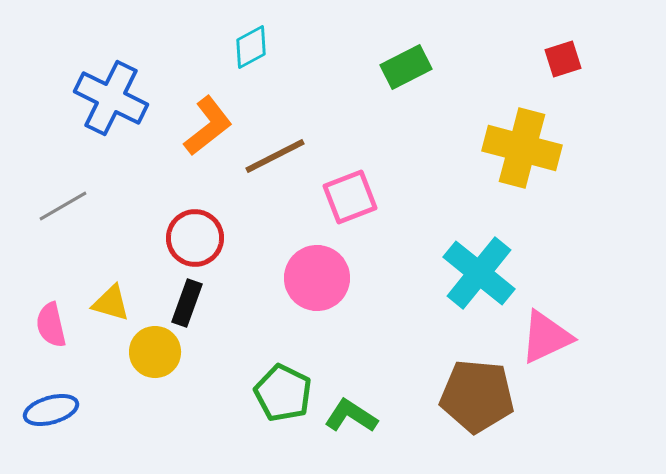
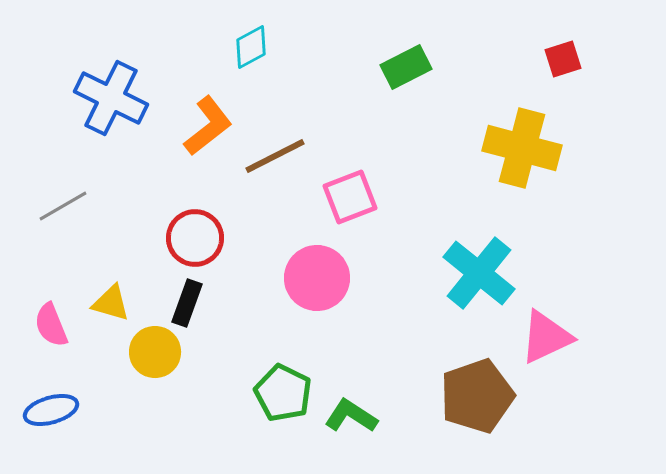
pink semicircle: rotated 9 degrees counterclockwise
brown pentagon: rotated 24 degrees counterclockwise
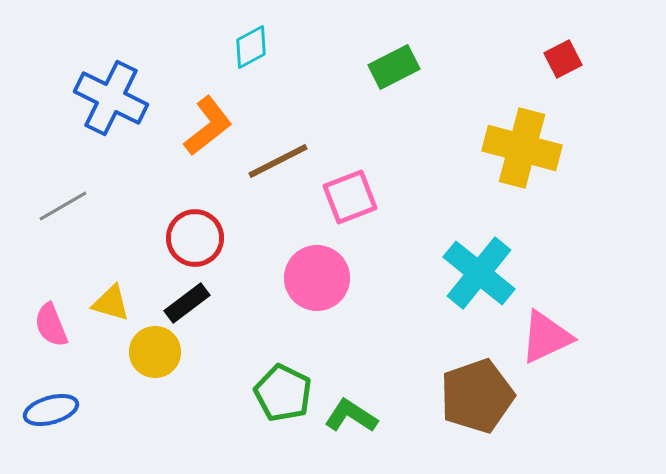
red square: rotated 9 degrees counterclockwise
green rectangle: moved 12 px left
brown line: moved 3 px right, 5 px down
black rectangle: rotated 33 degrees clockwise
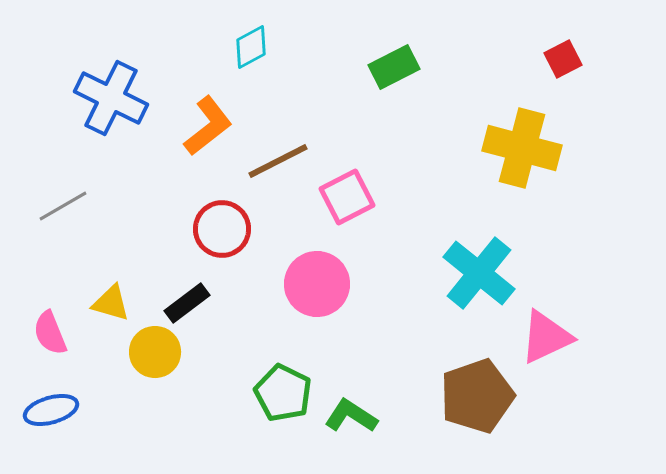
pink square: moved 3 px left; rotated 6 degrees counterclockwise
red circle: moved 27 px right, 9 px up
pink circle: moved 6 px down
pink semicircle: moved 1 px left, 8 px down
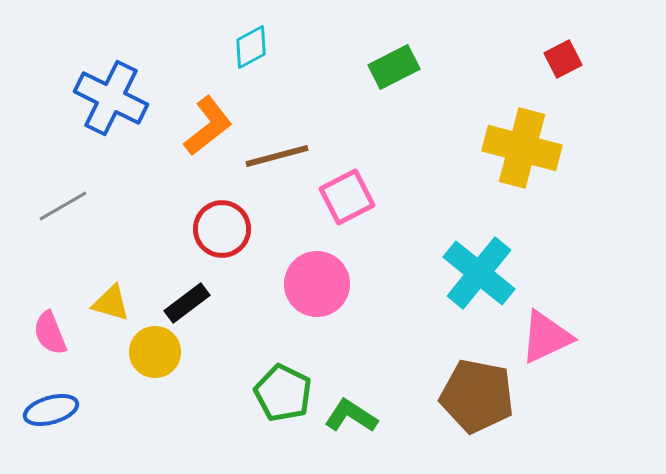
brown line: moved 1 px left, 5 px up; rotated 12 degrees clockwise
brown pentagon: rotated 30 degrees clockwise
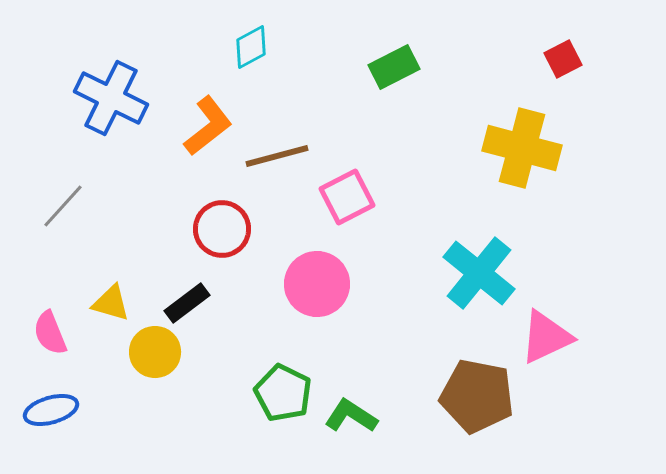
gray line: rotated 18 degrees counterclockwise
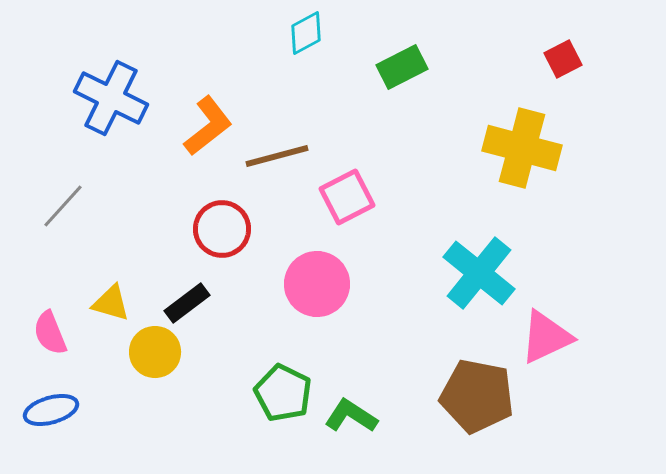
cyan diamond: moved 55 px right, 14 px up
green rectangle: moved 8 px right
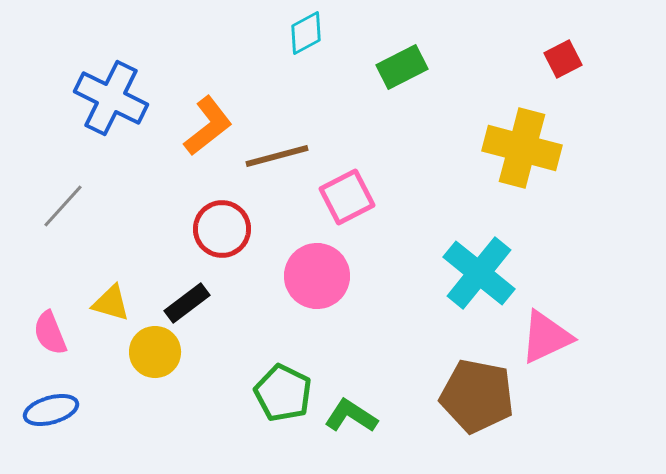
pink circle: moved 8 px up
